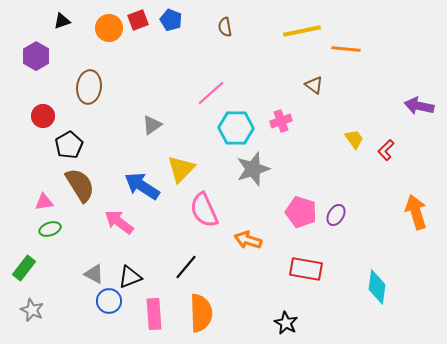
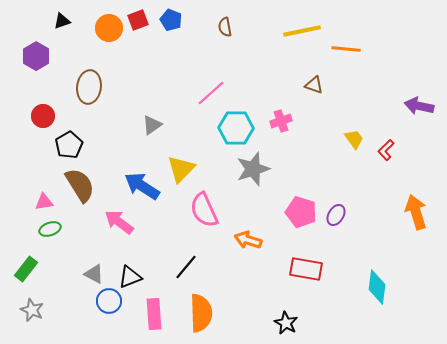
brown triangle at (314, 85): rotated 18 degrees counterclockwise
green rectangle at (24, 268): moved 2 px right, 1 px down
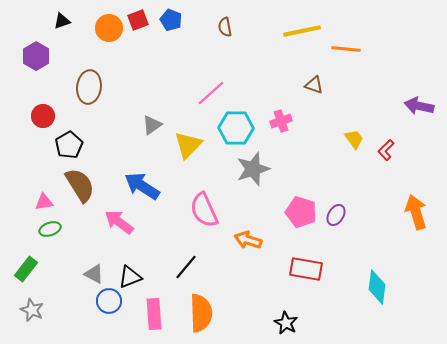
yellow triangle at (181, 169): moved 7 px right, 24 px up
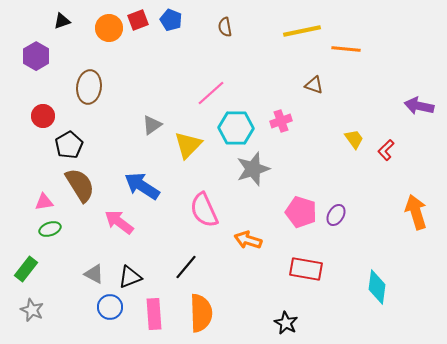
blue circle at (109, 301): moved 1 px right, 6 px down
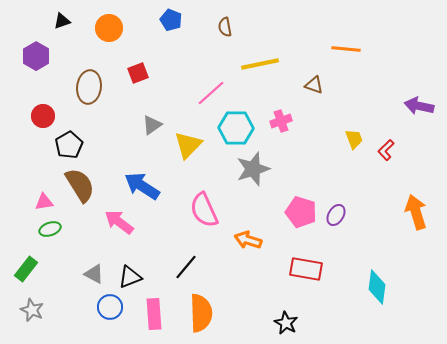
red square at (138, 20): moved 53 px down
yellow line at (302, 31): moved 42 px left, 33 px down
yellow trapezoid at (354, 139): rotated 15 degrees clockwise
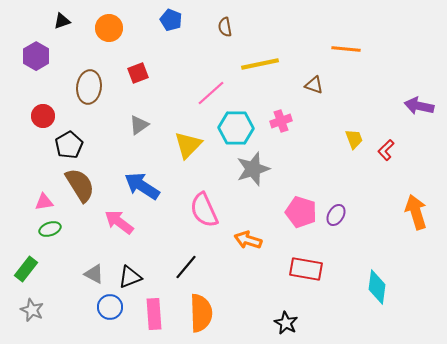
gray triangle at (152, 125): moved 13 px left
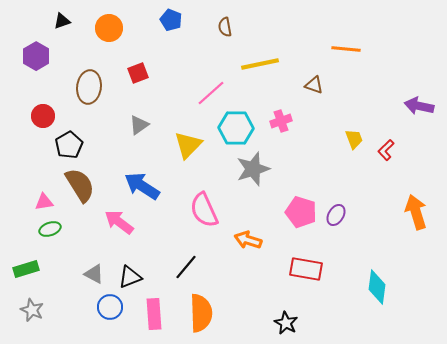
green rectangle at (26, 269): rotated 35 degrees clockwise
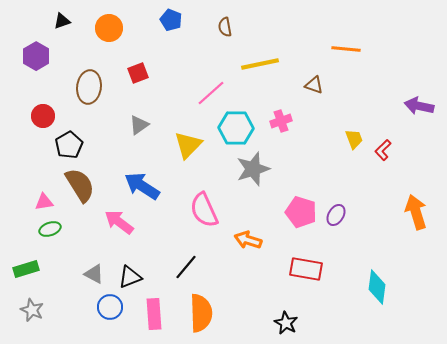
red L-shape at (386, 150): moved 3 px left
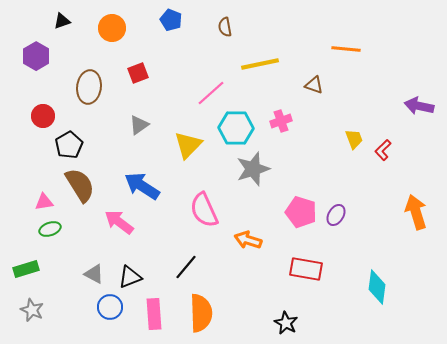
orange circle at (109, 28): moved 3 px right
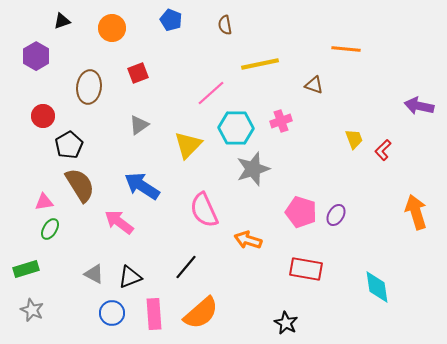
brown semicircle at (225, 27): moved 2 px up
green ellipse at (50, 229): rotated 40 degrees counterclockwise
cyan diamond at (377, 287): rotated 16 degrees counterclockwise
blue circle at (110, 307): moved 2 px right, 6 px down
orange semicircle at (201, 313): rotated 51 degrees clockwise
